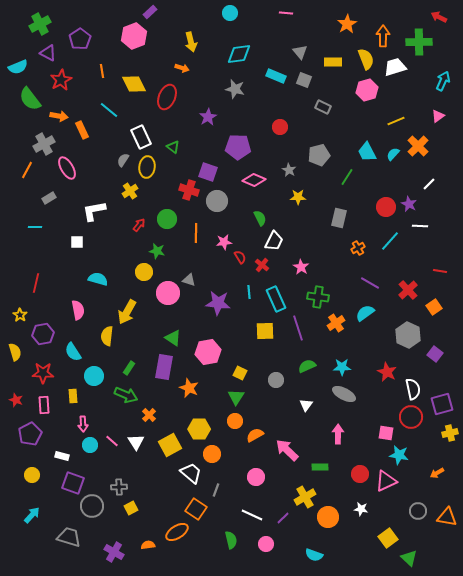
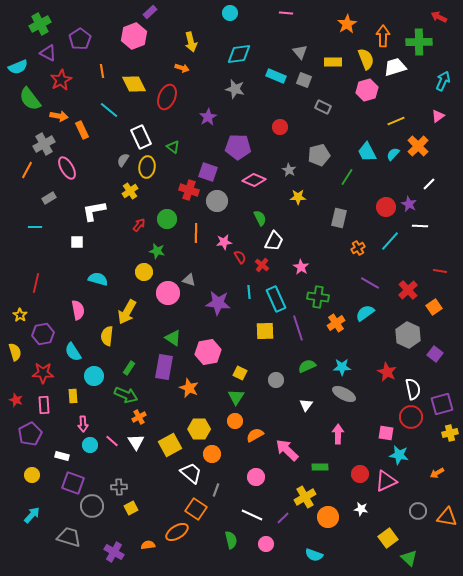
orange cross at (149, 415): moved 10 px left, 2 px down; rotated 16 degrees clockwise
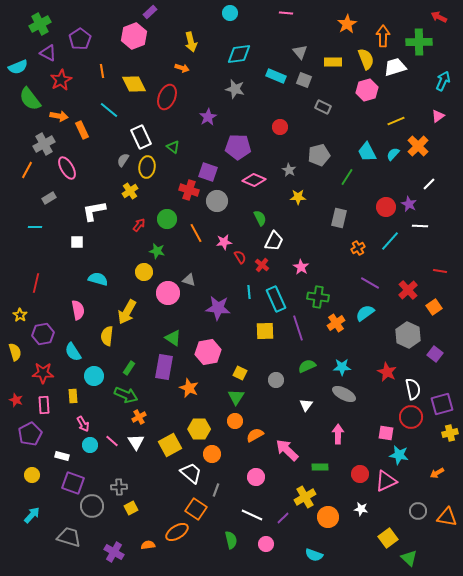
orange line at (196, 233): rotated 30 degrees counterclockwise
purple star at (218, 303): moved 5 px down
pink arrow at (83, 424): rotated 28 degrees counterclockwise
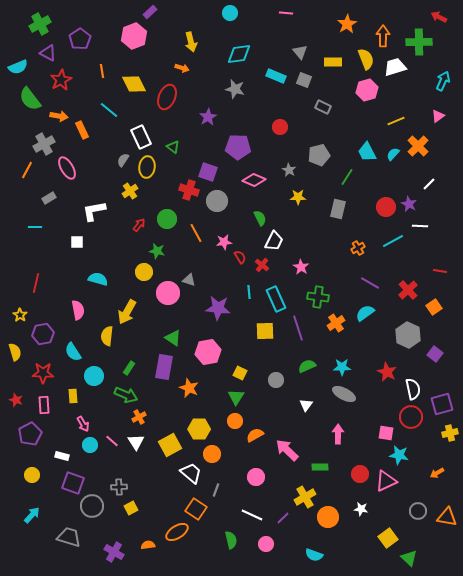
gray rectangle at (339, 218): moved 1 px left, 9 px up
cyan line at (390, 241): moved 3 px right; rotated 20 degrees clockwise
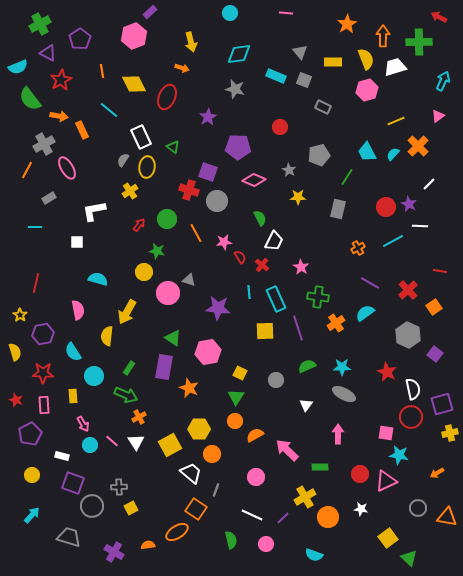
gray circle at (418, 511): moved 3 px up
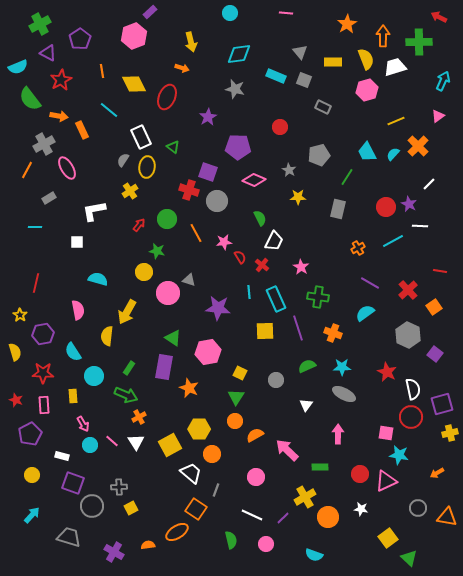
orange cross at (336, 323): moved 3 px left, 10 px down; rotated 36 degrees counterclockwise
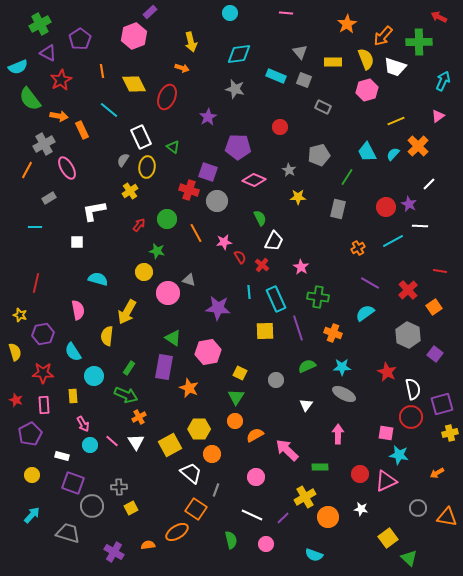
orange arrow at (383, 36): rotated 140 degrees counterclockwise
white trapezoid at (395, 67): rotated 145 degrees counterclockwise
yellow star at (20, 315): rotated 16 degrees counterclockwise
gray trapezoid at (69, 537): moved 1 px left, 4 px up
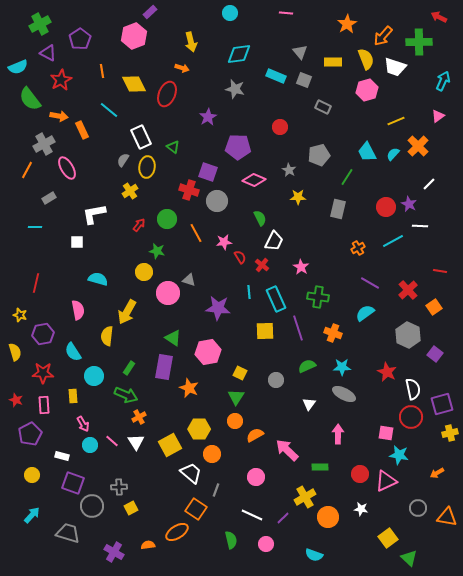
red ellipse at (167, 97): moved 3 px up
white L-shape at (94, 211): moved 3 px down
white triangle at (306, 405): moved 3 px right, 1 px up
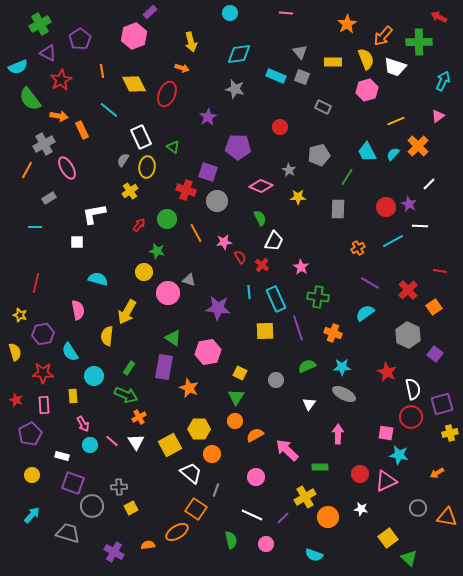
gray square at (304, 80): moved 2 px left, 3 px up
pink diamond at (254, 180): moved 7 px right, 6 px down
red cross at (189, 190): moved 3 px left
gray rectangle at (338, 209): rotated 12 degrees counterclockwise
cyan semicircle at (73, 352): moved 3 px left
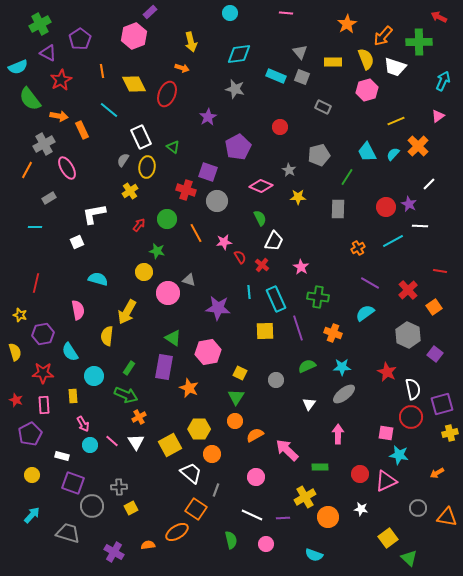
purple pentagon at (238, 147): rotated 30 degrees counterclockwise
white square at (77, 242): rotated 24 degrees counterclockwise
gray ellipse at (344, 394): rotated 65 degrees counterclockwise
purple line at (283, 518): rotated 40 degrees clockwise
